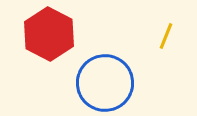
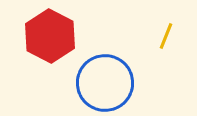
red hexagon: moved 1 px right, 2 px down
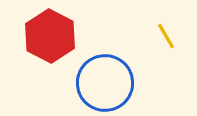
yellow line: rotated 52 degrees counterclockwise
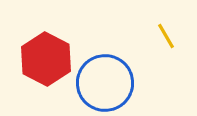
red hexagon: moved 4 px left, 23 px down
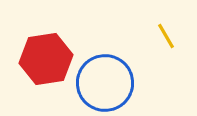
red hexagon: rotated 24 degrees clockwise
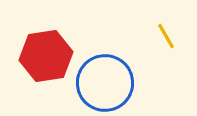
red hexagon: moved 3 px up
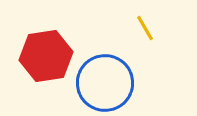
yellow line: moved 21 px left, 8 px up
